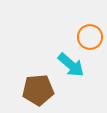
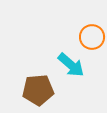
orange circle: moved 2 px right
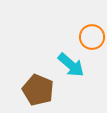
brown pentagon: rotated 28 degrees clockwise
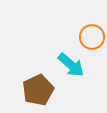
brown pentagon: rotated 24 degrees clockwise
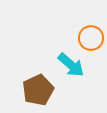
orange circle: moved 1 px left, 1 px down
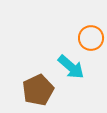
cyan arrow: moved 2 px down
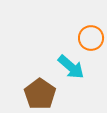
brown pentagon: moved 2 px right, 4 px down; rotated 12 degrees counterclockwise
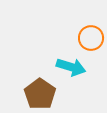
cyan arrow: rotated 24 degrees counterclockwise
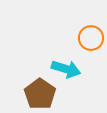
cyan arrow: moved 5 px left, 2 px down
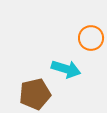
brown pentagon: moved 5 px left; rotated 24 degrees clockwise
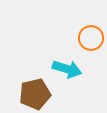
cyan arrow: moved 1 px right
